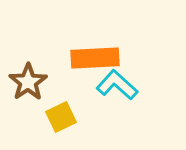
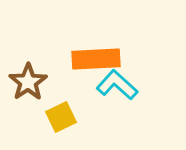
orange rectangle: moved 1 px right, 1 px down
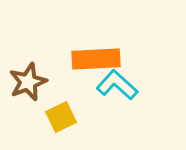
brown star: rotated 12 degrees clockwise
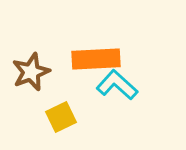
brown star: moved 3 px right, 10 px up
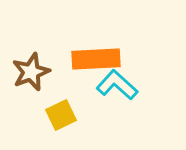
yellow square: moved 2 px up
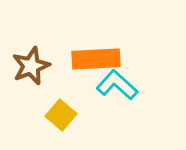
brown star: moved 6 px up
yellow square: rotated 24 degrees counterclockwise
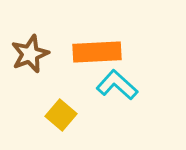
orange rectangle: moved 1 px right, 7 px up
brown star: moved 1 px left, 12 px up
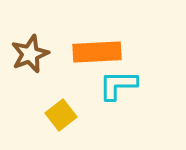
cyan L-shape: moved 1 px right; rotated 42 degrees counterclockwise
yellow square: rotated 12 degrees clockwise
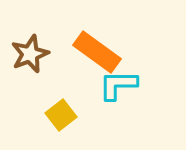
orange rectangle: rotated 39 degrees clockwise
